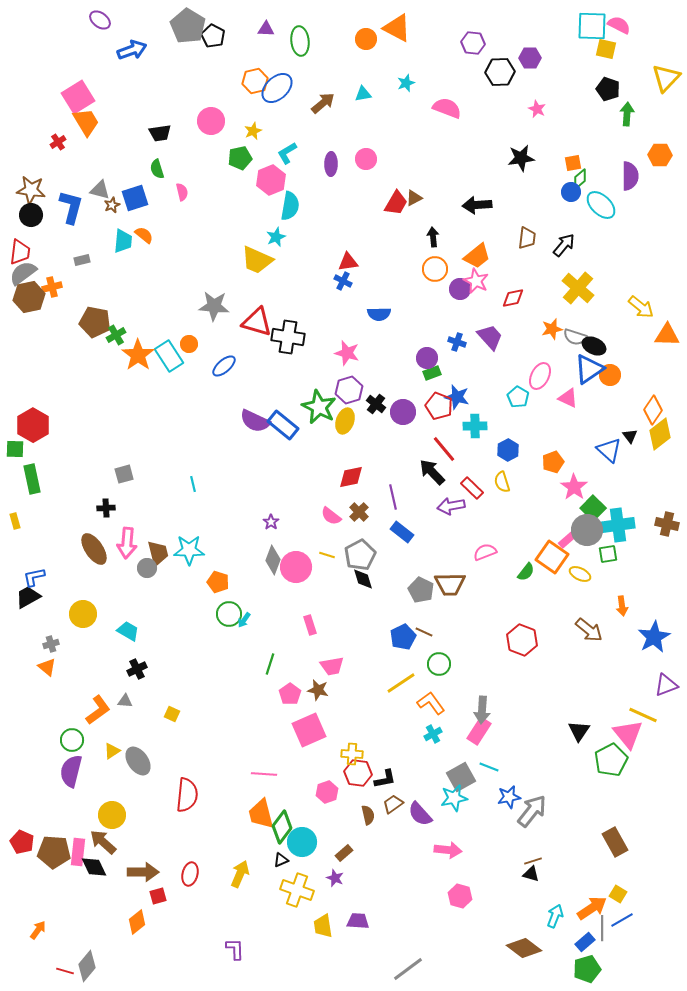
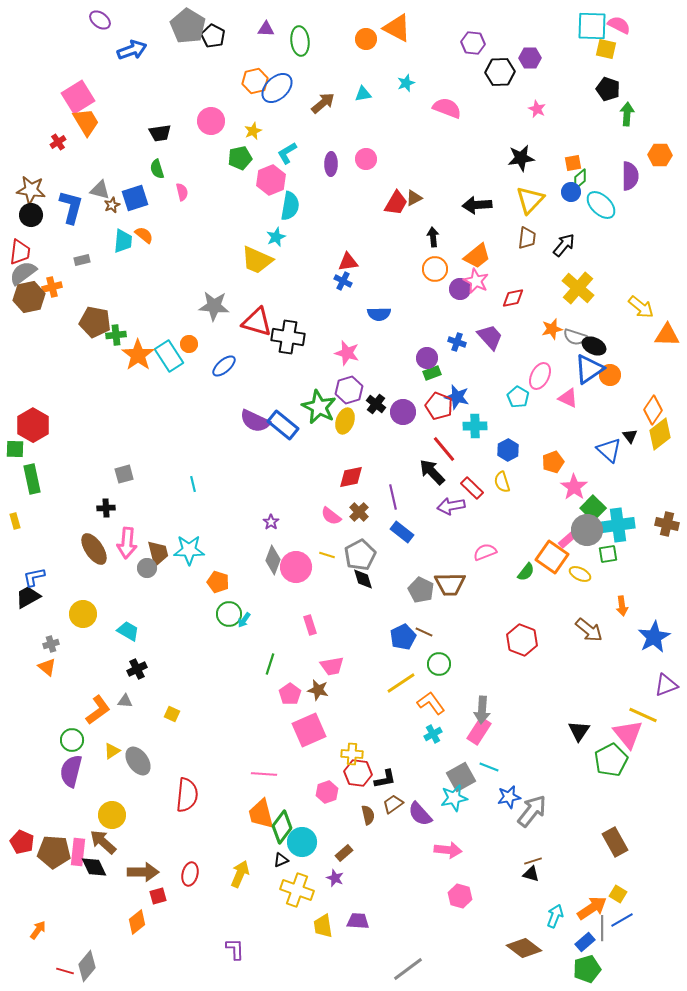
yellow triangle at (666, 78): moved 136 px left, 122 px down
green cross at (116, 335): rotated 24 degrees clockwise
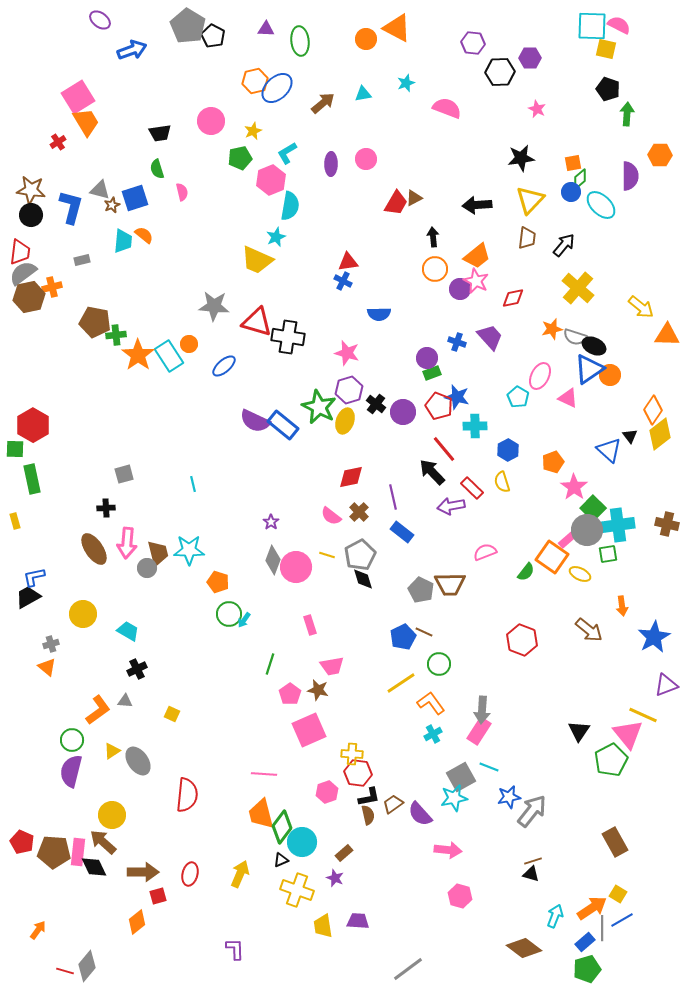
black L-shape at (385, 779): moved 16 px left, 18 px down
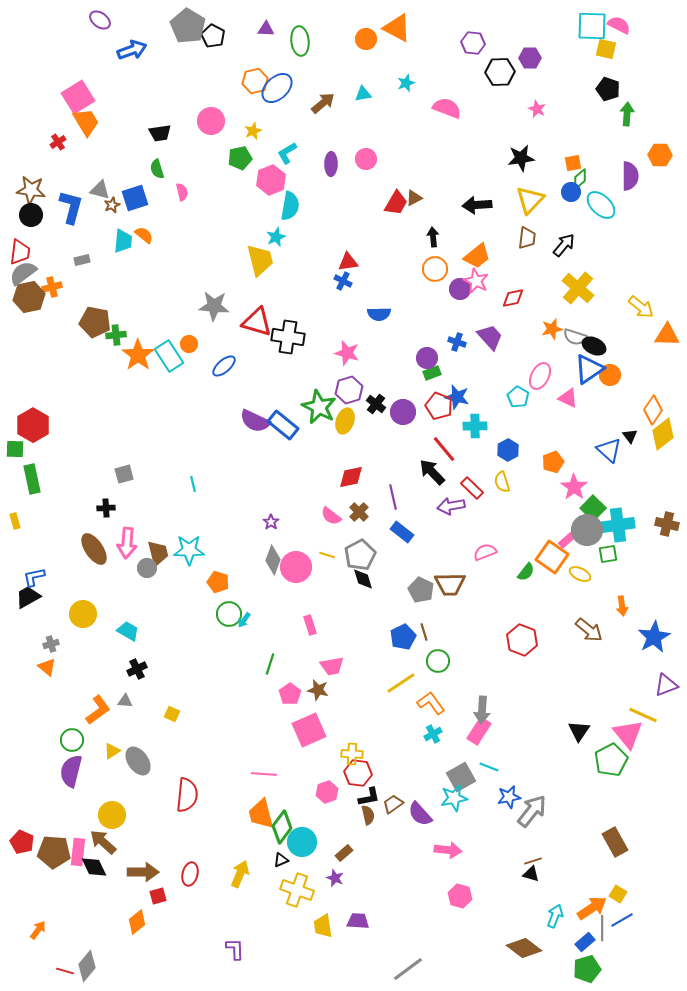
yellow trapezoid at (257, 260): moved 3 px right; rotated 128 degrees counterclockwise
yellow diamond at (660, 434): moved 3 px right
brown line at (424, 632): rotated 48 degrees clockwise
green circle at (439, 664): moved 1 px left, 3 px up
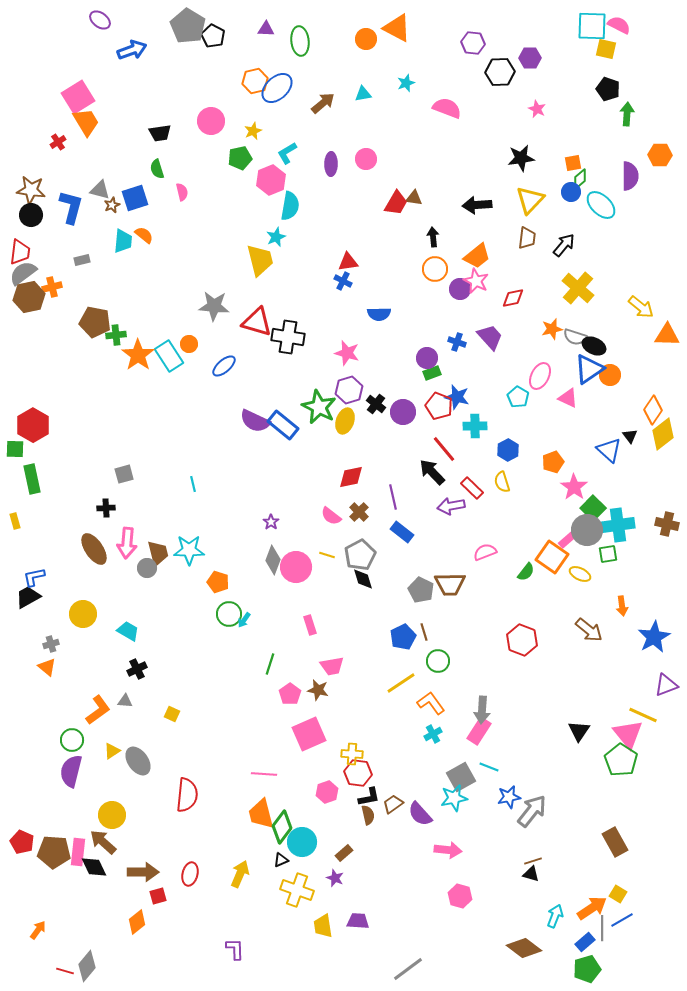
brown triangle at (414, 198): rotated 36 degrees clockwise
pink square at (309, 730): moved 4 px down
green pentagon at (611, 760): moved 10 px right; rotated 12 degrees counterclockwise
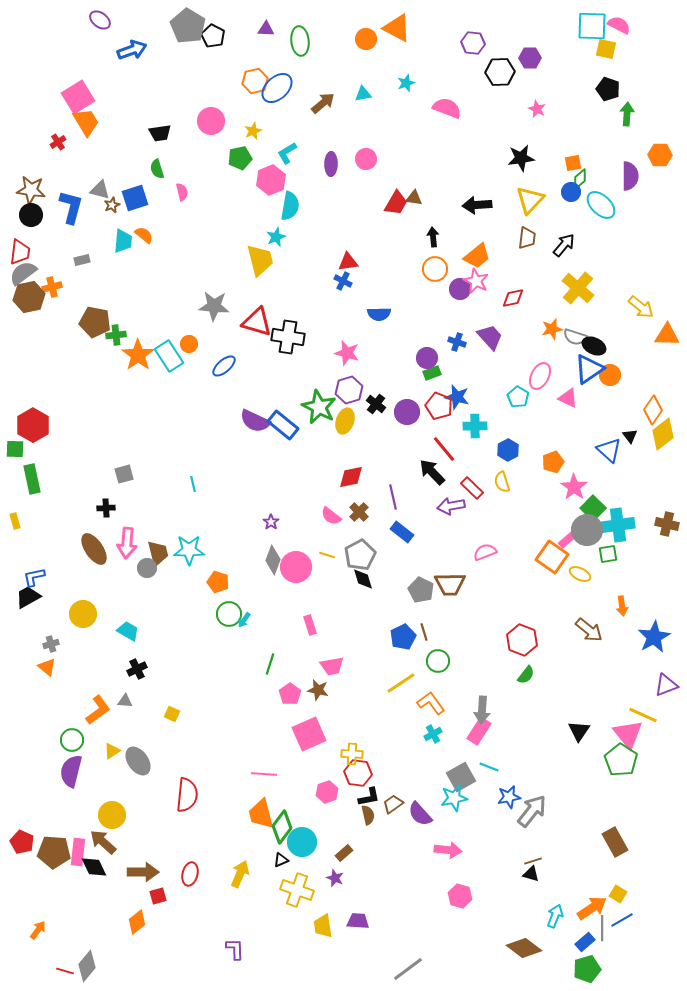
purple circle at (403, 412): moved 4 px right
green semicircle at (526, 572): moved 103 px down
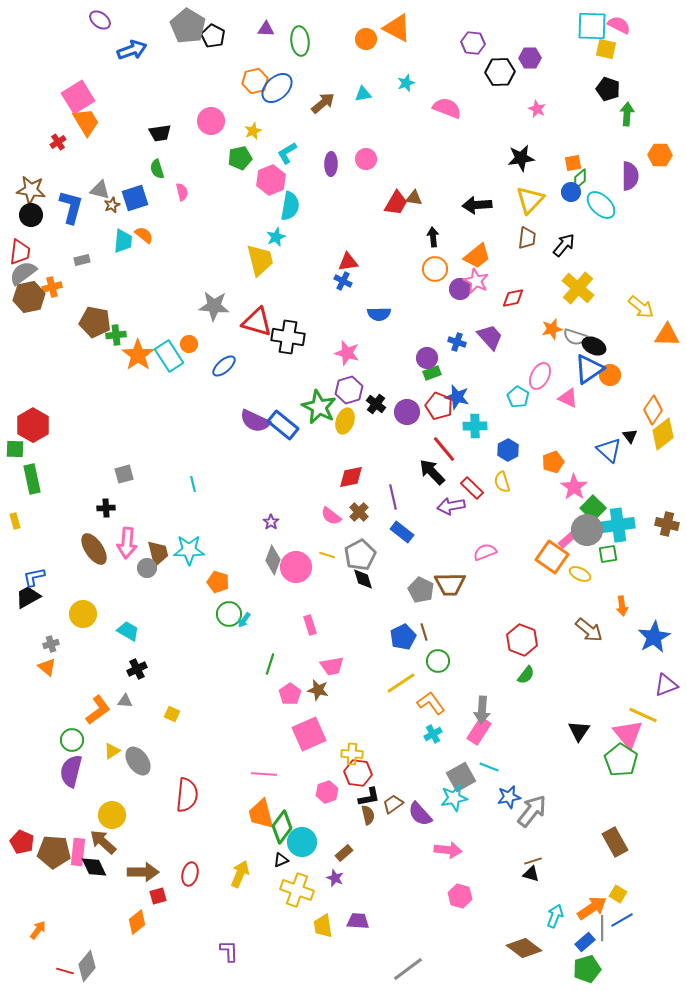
purple L-shape at (235, 949): moved 6 px left, 2 px down
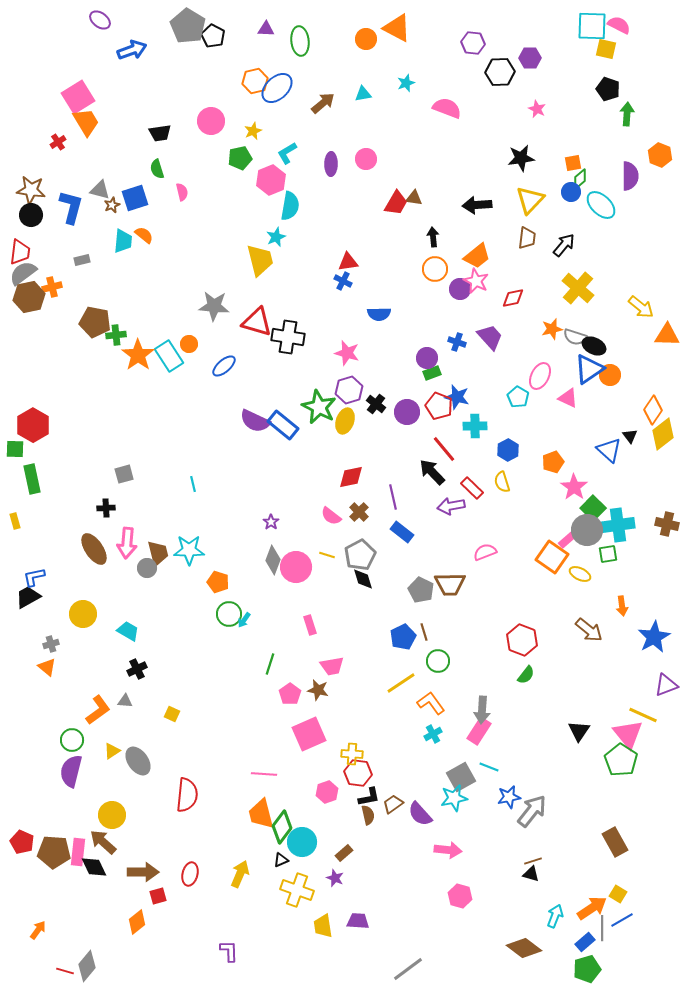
orange hexagon at (660, 155): rotated 20 degrees clockwise
